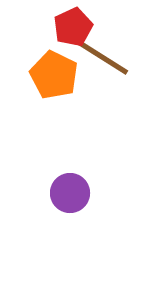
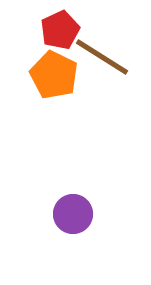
red pentagon: moved 13 px left, 3 px down
purple circle: moved 3 px right, 21 px down
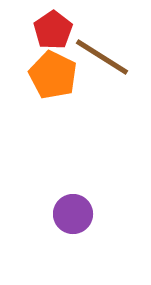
red pentagon: moved 7 px left; rotated 9 degrees counterclockwise
orange pentagon: moved 1 px left
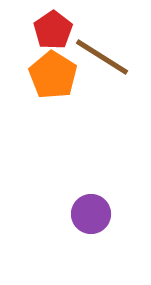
orange pentagon: rotated 6 degrees clockwise
purple circle: moved 18 px right
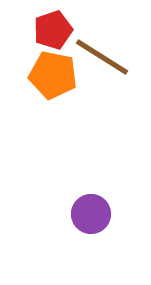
red pentagon: rotated 15 degrees clockwise
orange pentagon: rotated 21 degrees counterclockwise
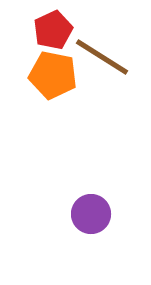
red pentagon: rotated 6 degrees counterclockwise
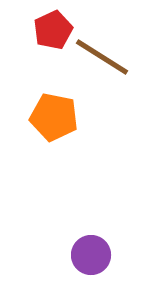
orange pentagon: moved 1 px right, 42 px down
purple circle: moved 41 px down
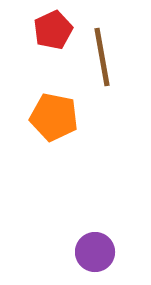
brown line: rotated 48 degrees clockwise
purple circle: moved 4 px right, 3 px up
